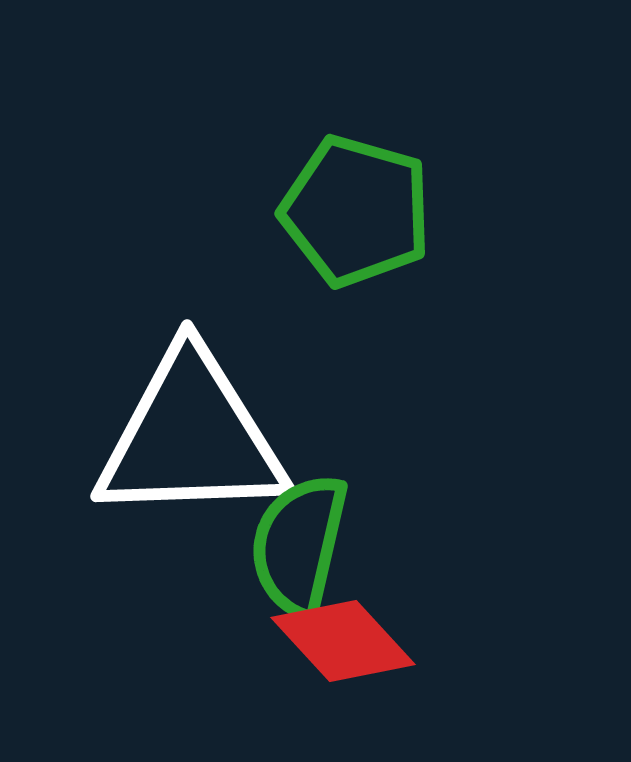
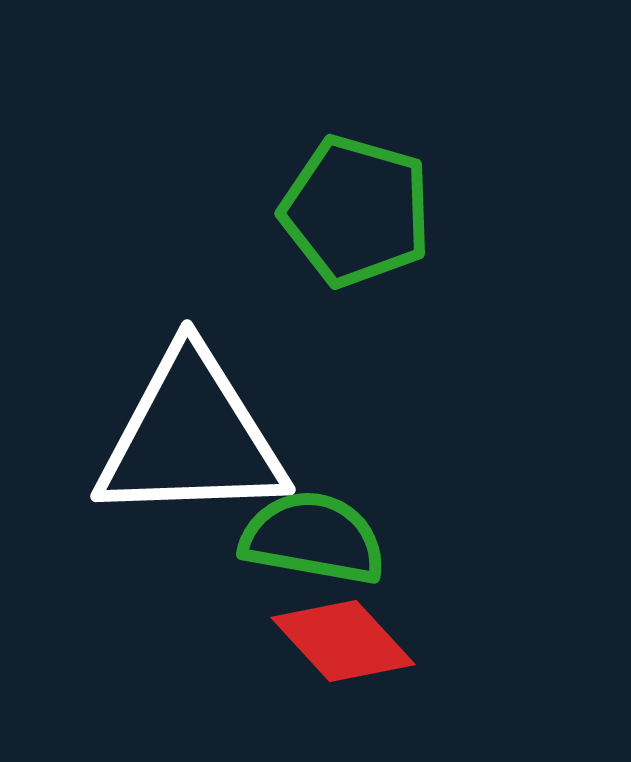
green semicircle: moved 14 px right, 7 px up; rotated 87 degrees clockwise
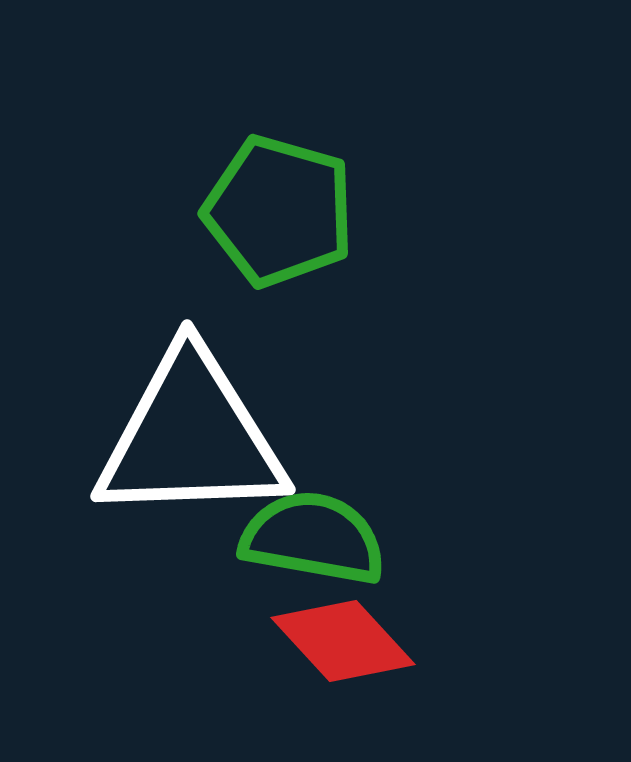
green pentagon: moved 77 px left
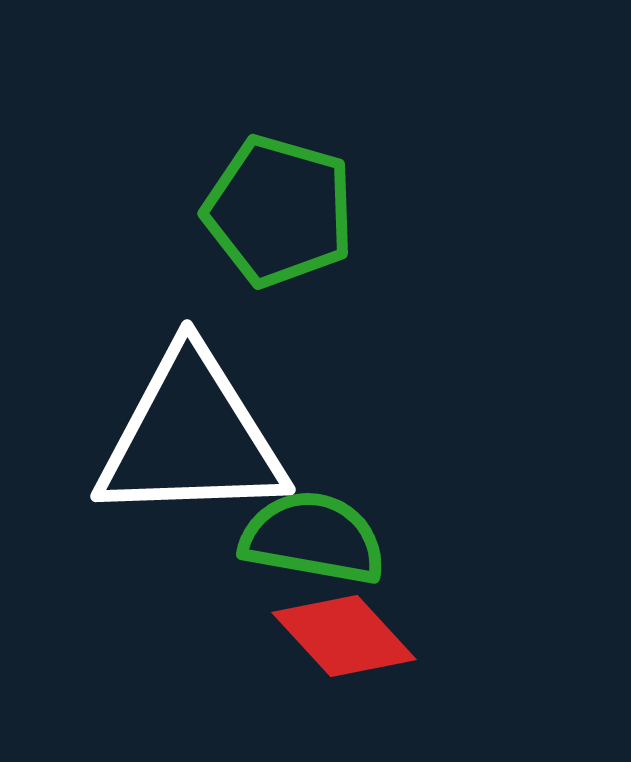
red diamond: moved 1 px right, 5 px up
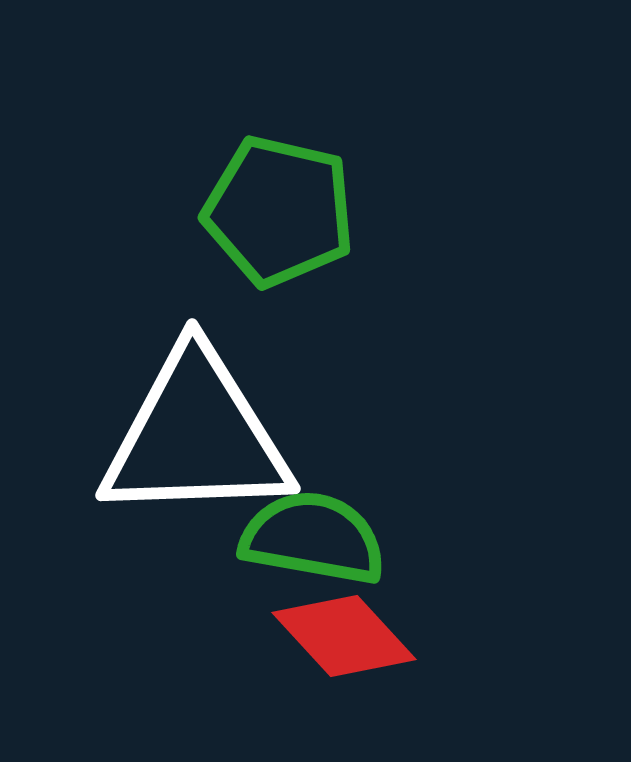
green pentagon: rotated 3 degrees counterclockwise
white triangle: moved 5 px right, 1 px up
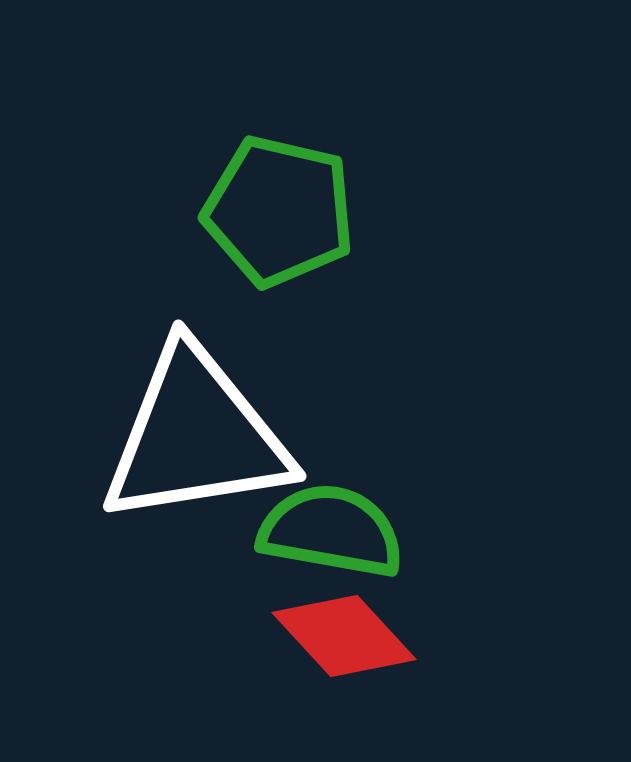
white triangle: rotated 7 degrees counterclockwise
green semicircle: moved 18 px right, 7 px up
